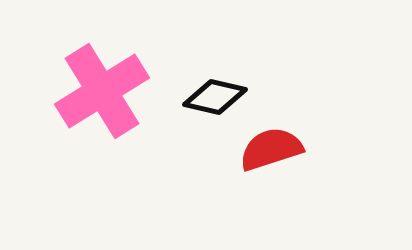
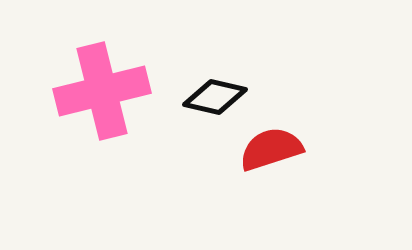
pink cross: rotated 18 degrees clockwise
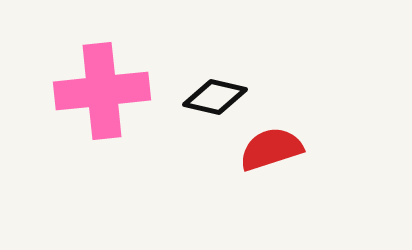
pink cross: rotated 8 degrees clockwise
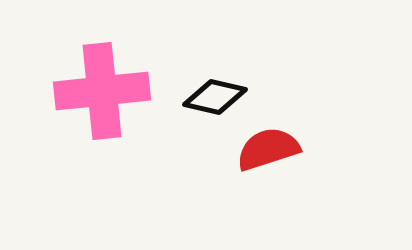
red semicircle: moved 3 px left
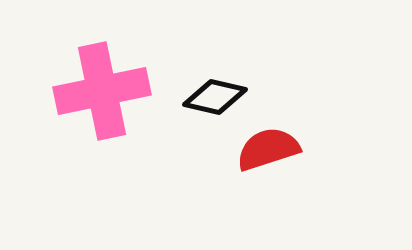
pink cross: rotated 6 degrees counterclockwise
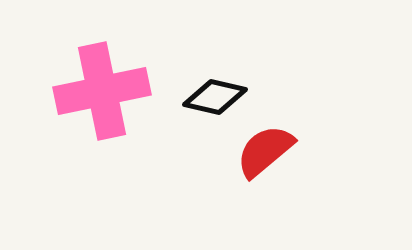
red semicircle: moved 3 px left, 2 px down; rotated 22 degrees counterclockwise
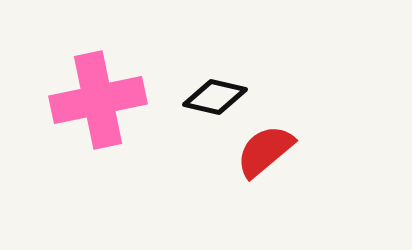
pink cross: moved 4 px left, 9 px down
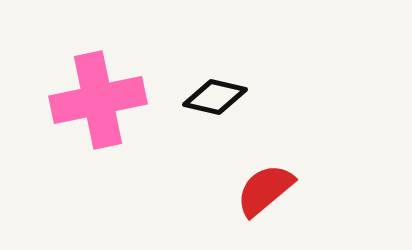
red semicircle: moved 39 px down
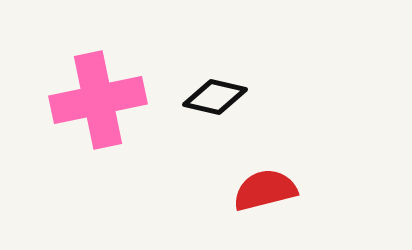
red semicircle: rotated 26 degrees clockwise
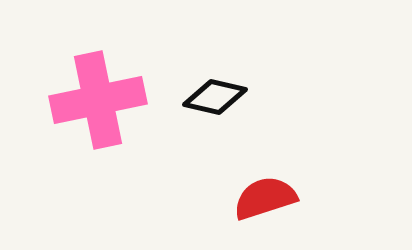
red semicircle: moved 8 px down; rotated 4 degrees counterclockwise
